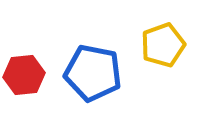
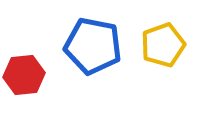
blue pentagon: moved 27 px up
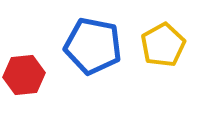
yellow pentagon: rotated 9 degrees counterclockwise
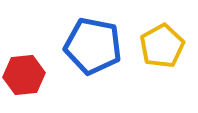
yellow pentagon: moved 1 px left, 1 px down
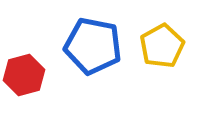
red hexagon: rotated 9 degrees counterclockwise
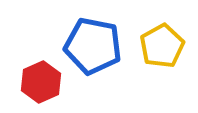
red hexagon: moved 17 px right, 7 px down; rotated 9 degrees counterclockwise
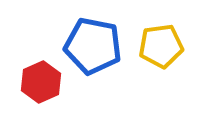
yellow pentagon: moved 1 px left; rotated 21 degrees clockwise
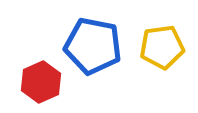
yellow pentagon: moved 1 px right, 1 px down
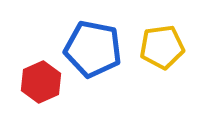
blue pentagon: moved 3 px down
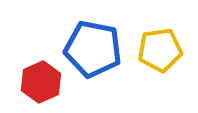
yellow pentagon: moved 2 px left, 3 px down
